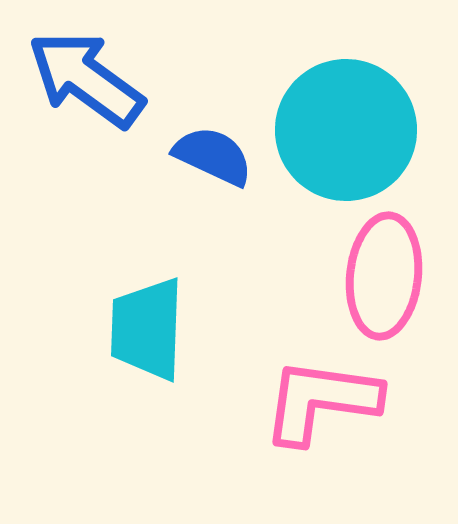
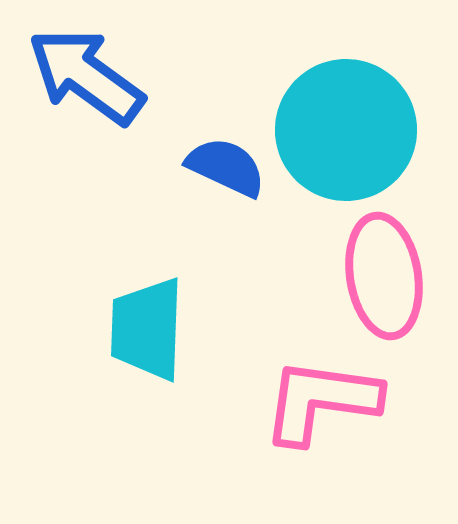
blue arrow: moved 3 px up
blue semicircle: moved 13 px right, 11 px down
pink ellipse: rotated 15 degrees counterclockwise
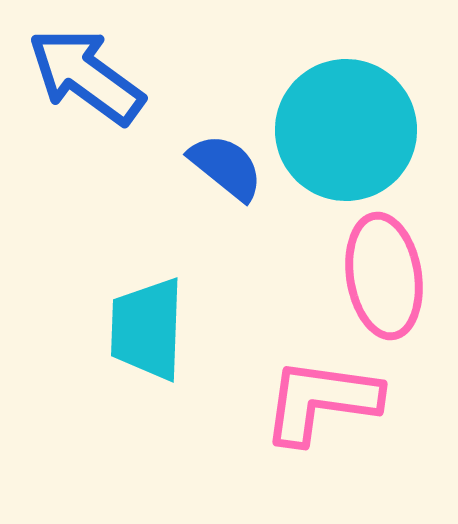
blue semicircle: rotated 14 degrees clockwise
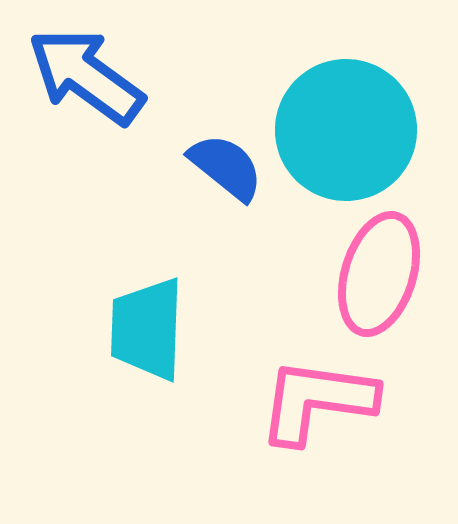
pink ellipse: moved 5 px left, 2 px up; rotated 26 degrees clockwise
pink L-shape: moved 4 px left
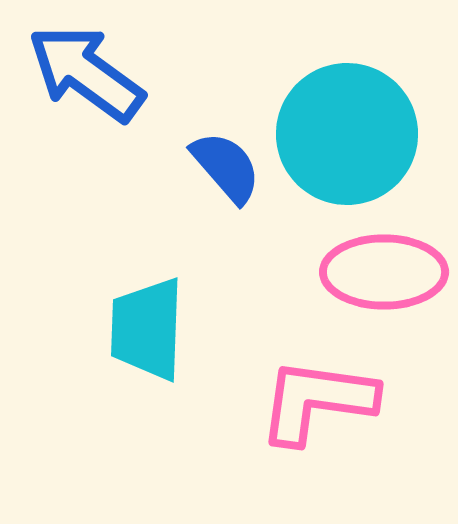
blue arrow: moved 3 px up
cyan circle: moved 1 px right, 4 px down
blue semicircle: rotated 10 degrees clockwise
pink ellipse: moved 5 px right, 2 px up; rotated 73 degrees clockwise
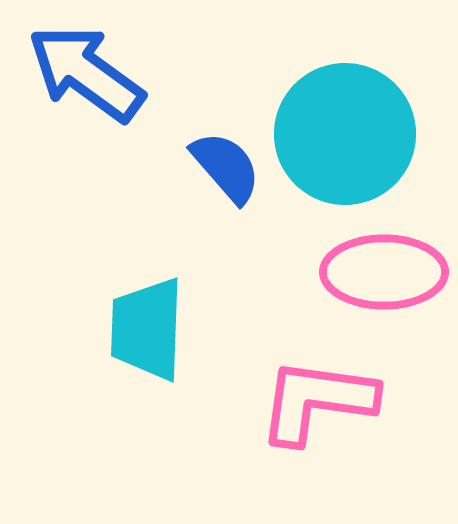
cyan circle: moved 2 px left
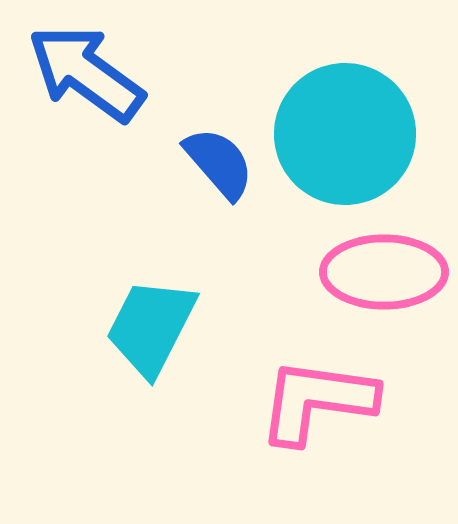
blue semicircle: moved 7 px left, 4 px up
cyan trapezoid: moved 4 px right, 2 px up; rotated 25 degrees clockwise
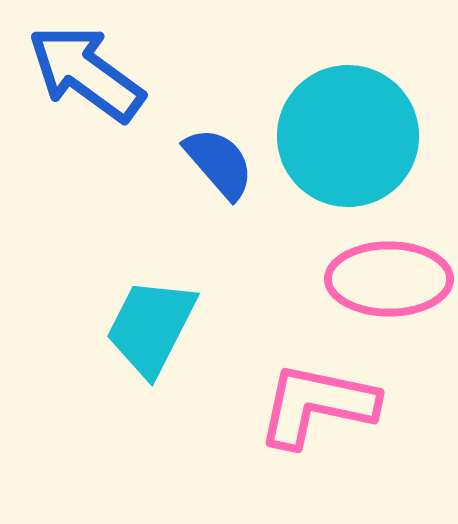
cyan circle: moved 3 px right, 2 px down
pink ellipse: moved 5 px right, 7 px down
pink L-shape: moved 4 px down; rotated 4 degrees clockwise
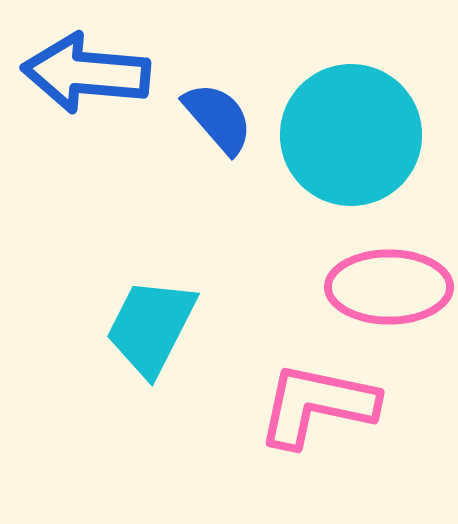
blue arrow: rotated 31 degrees counterclockwise
cyan circle: moved 3 px right, 1 px up
blue semicircle: moved 1 px left, 45 px up
pink ellipse: moved 8 px down
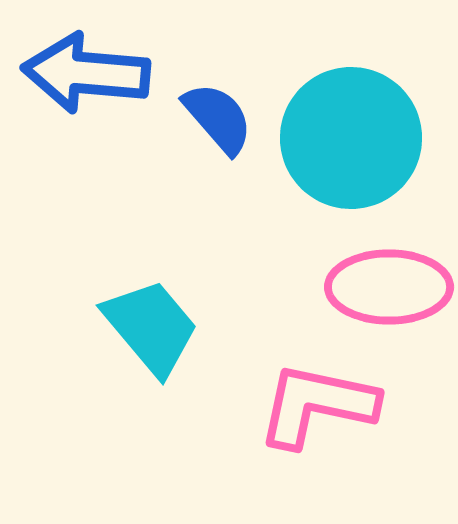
cyan circle: moved 3 px down
cyan trapezoid: rotated 113 degrees clockwise
